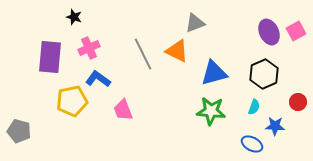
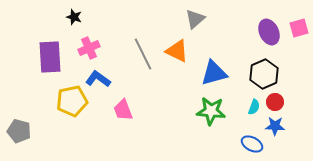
gray triangle: moved 4 px up; rotated 20 degrees counterclockwise
pink square: moved 3 px right, 3 px up; rotated 12 degrees clockwise
purple rectangle: rotated 8 degrees counterclockwise
red circle: moved 23 px left
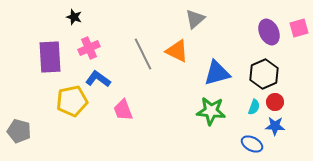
blue triangle: moved 3 px right
